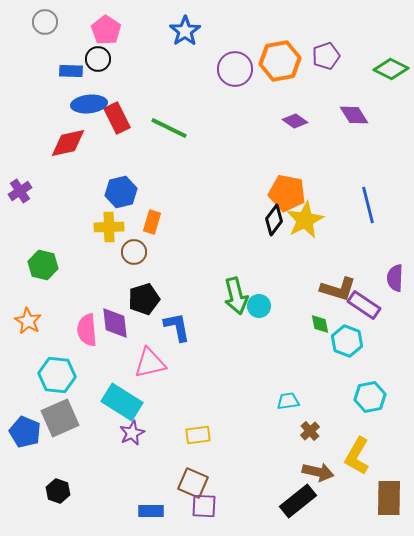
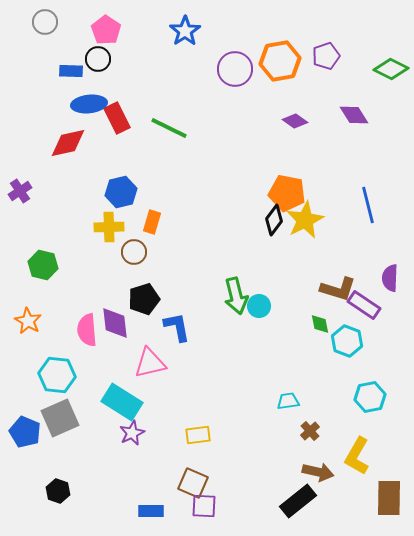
purple semicircle at (395, 278): moved 5 px left
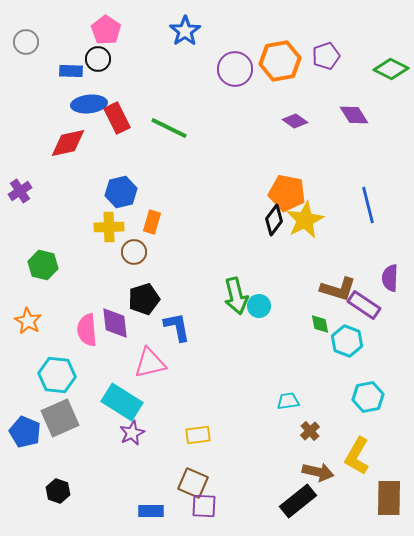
gray circle at (45, 22): moved 19 px left, 20 px down
cyan hexagon at (370, 397): moved 2 px left
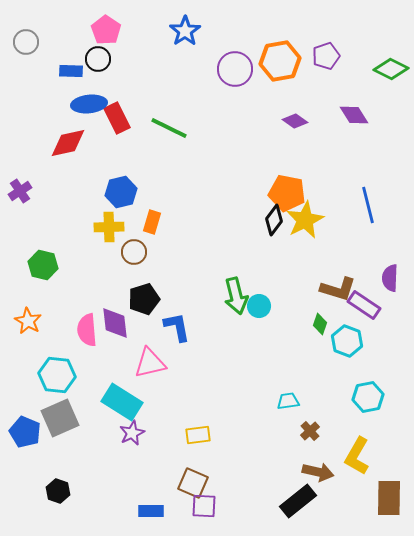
green diamond at (320, 324): rotated 30 degrees clockwise
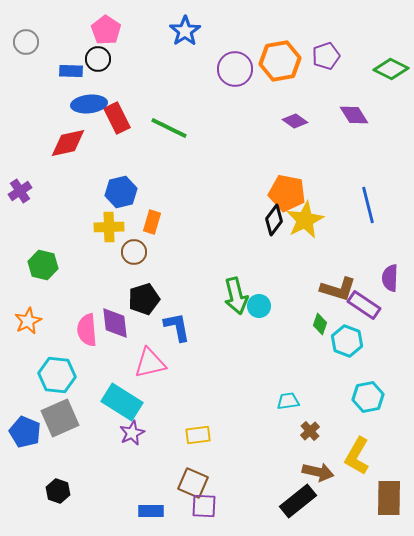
orange star at (28, 321): rotated 16 degrees clockwise
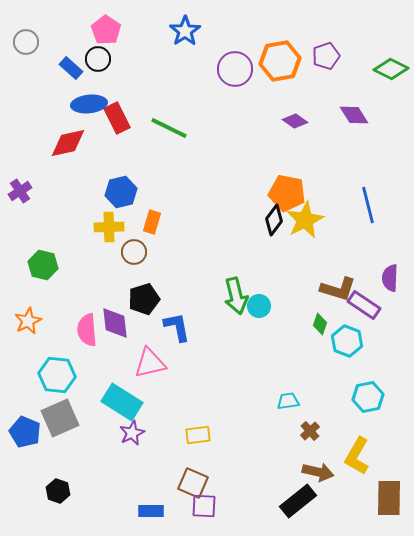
blue rectangle at (71, 71): moved 3 px up; rotated 40 degrees clockwise
